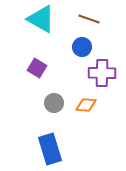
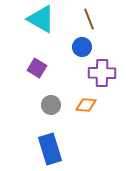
brown line: rotated 50 degrees clockwise
gray circle: moved 3 px left, 2 px down
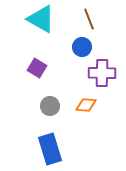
gray circle: moved 1 px left, 1 px down
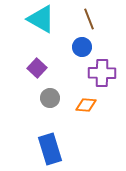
purple square: rotated 12 degrees clockwise
gray circle: moved 8 px up
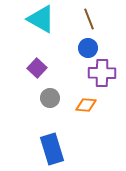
blue circle: moved 6 px right, 1 px down
blue rectangle: moved 2 px right
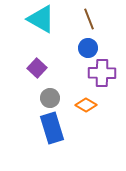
orange diamond: rotated 25 degrees clockwise
blue rectangle: moved 21 px up
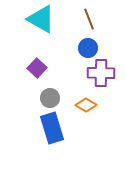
purple cross: moved 1 px left
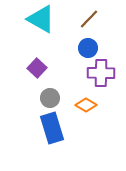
brown line: rotated 65 degrees clockwise
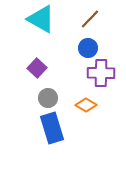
brown line: moved 1 px right
gray circle: moved 2 px left
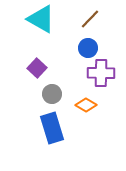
gray circle: moved 4 px right, 4 px up
